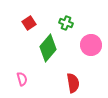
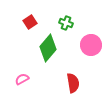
red square: moved 1 px right, 1 px up
pink semicircle: rotated 104 degrees counterclockwise
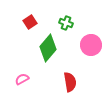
red semicircle: moved 3 px left, 1 px up
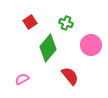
red semicircle: moved 6 px up; rotated 30 degrees counterclockwise
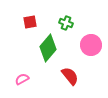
red square: rotated 24 degrees clockwise
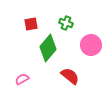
red square: moved 1 px right, 2 px down
red semicircle: rotated 12 degrees counterclockwise
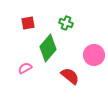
red square: moved 3 px left, 1 px up
pink circle: moved 3 px right, 10 px down
pink semicircle: moved 3 px right, 11 px up
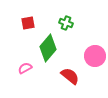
pink circle: moved 1 px right, 1 px down
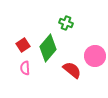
red square: moved 5 px left, 22 px down; rotated 24 degrees counterclockwise
pink semicircle: rotated 64 degrees counterclockwise
red semicircle: moved 2 px right, 6 px up
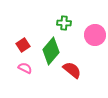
green cross: moved 2 px left; rotated 16 degrees counterclockwise
green diamond: moved 3 px right, 3 px down
pink circle: moved 21 px up
pink semicircle: rotated 120 degrees clockwise
